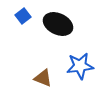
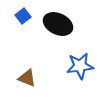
brown triangle: moved 16 px left
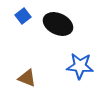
blue star: rotated 12 degrees clockwise
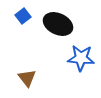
blue star: moved 1 px right, 8 px up
brown triangle: rotated 30 degrees clockwise
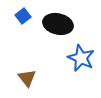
black ellipse: rotated 12 degrees counterclockwise
blue star: rotated 20 degrees clockwise
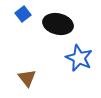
blue square: moved 2 px up
blue star: moved 2 px left
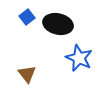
blue square: moved 4 px right, 3 px down
brown triangle: moved 4 px up
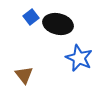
blue square: moved 4 px right
brown triangle: moved 3 px left, 1 px down
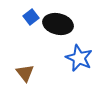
brown triangle: moved 1 px right, 2 px up
